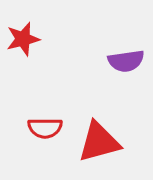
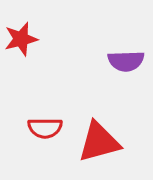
red star: moved 2 px left
purple semicircle: rotated 6 degrees clockwise
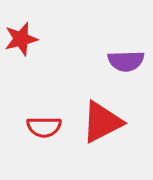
red semicircle: moved 1 px left, 1 px up
red triangle: moved 3 px right, 20 px up; rotated 12 degrees counterclockwise
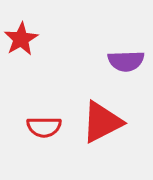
red star: rotated 16 degrees counterclockwise
